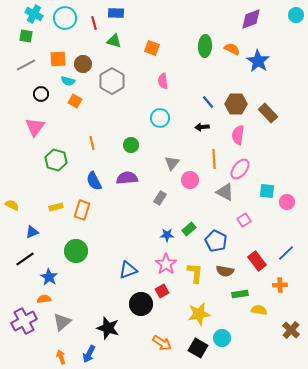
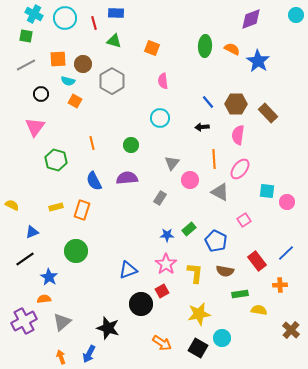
gray triangle at (225, 192): moved 5 px left
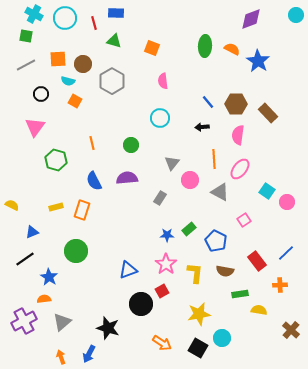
cyan square at (267, 191): rotated 28 degrees clockwise
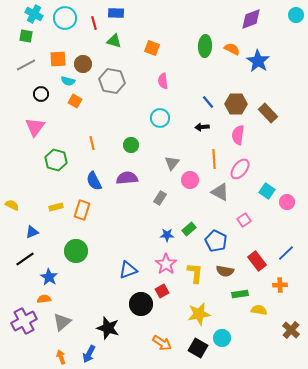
gray hexagon at (112, 81): rotated 20 degrees counterclockwise
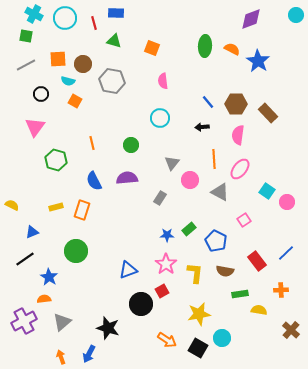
orange cross at (280, 285): moved 1 px right, 5 px down
orange arrow at (162, 343): moved 5 px right, 3 px up
